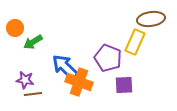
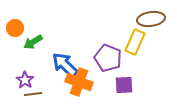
blue arrow: moved 2 px up
purple star: rotated 24 degrees clockwise
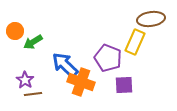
orange circle: moved 3 px down
orange cross: moved 2 px right
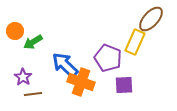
brown ellipse: rotated 40 degrees counterclockwise
purple star: moved 2 px left, 3 px up
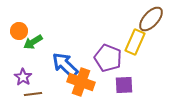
orange circle: moved 4 px right
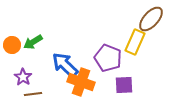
orange circle: moved 7 px left, 14 px down
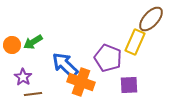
purple square: moved 5 px right
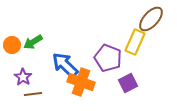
purple square: moved 1 px left, 2 px up; rotated 24 degrees counterclockwise
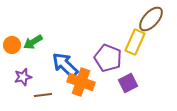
purple star: rotated 24 degrees clockwise
brown line: moved 10 px right, 1 px down
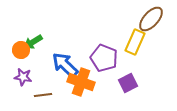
orange circle: moved 9 px right, 5 px down
purple pentagon: moved 4 px left
purple star: rotated 24 degrees clockwise
